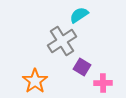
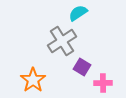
cyan semicircle: moved 1 px left, 2 px up
orange star: moved 2 px left, 1 px up
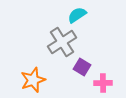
cyan semicircle: moved 1 px left, 2 px down
gray cross: moved 1 px down
orange star: rotated 15 degrees clockwise
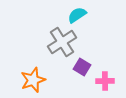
pink cross: moved 2 px right, 2 px up
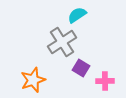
purple square: moved 1 px left, 1 px down
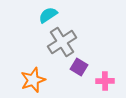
cyan semicircle: moved 29 px left
purple square: moved 2 px left, 1 px up
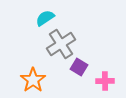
cyan semicircle: moved 3 px left, 3 px down
gray cross: moved 1 px left, 2 px down
orange star: rotated 15 degrees counterclockwise
